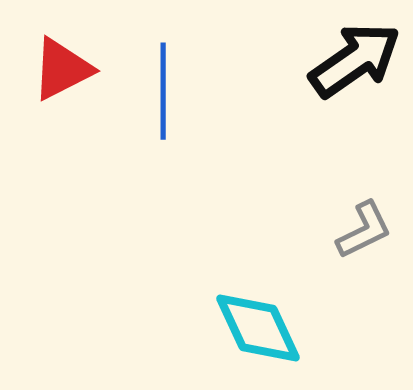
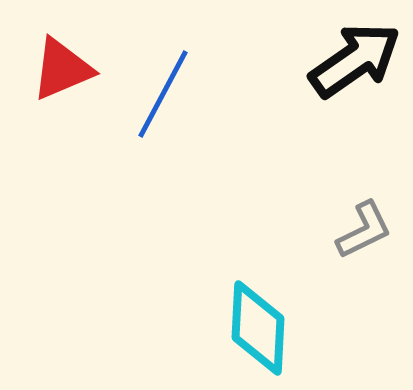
red triangle: rotated 4 degrees clockwise
blue line: moved 3 px down; rotated 28 degrees clockwise
cyan diamond: rotated 28 degrees clockwise
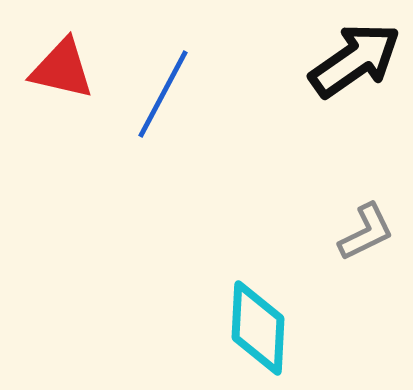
red triangle: rotated 36 degrees clockwise
gray L-shape: moved 2 px right, 2 px down
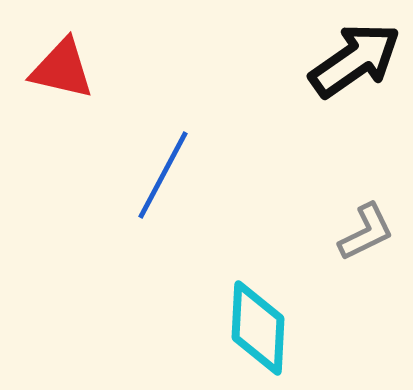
blue line: moved 81 px down
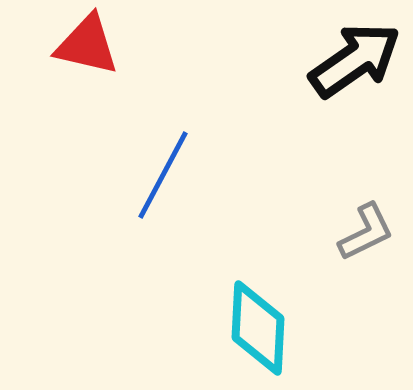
red triangle: moved 25 px right, 24 px up
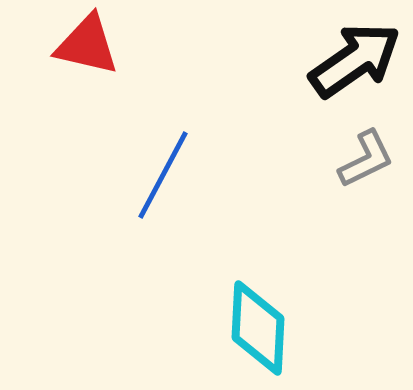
gray L-shape: moved 73 px up
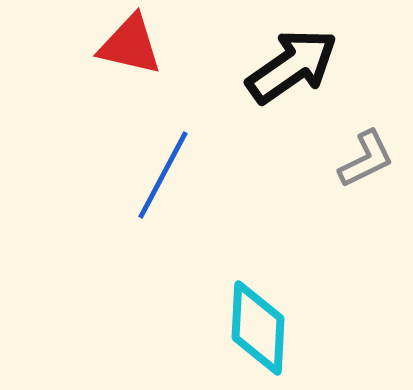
red triangle: moved 43 px right
black arrow: moved 63 px left, 6 px down
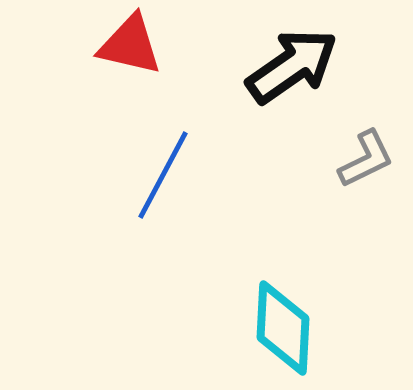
cyan diamond: moved 25 px right
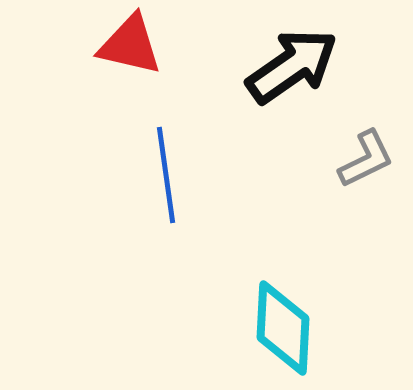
blue line: moved 3 px right; rotated 36 degrees counterclockwise
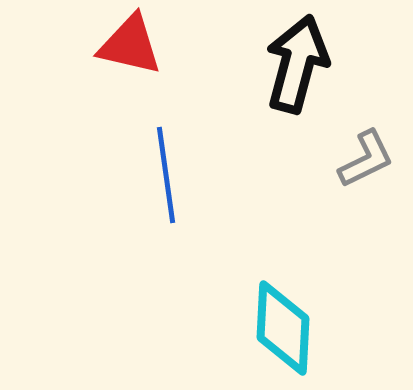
black arrow: moved 5 px right, 2 px up; rotated 40 degrees counterclockwise
